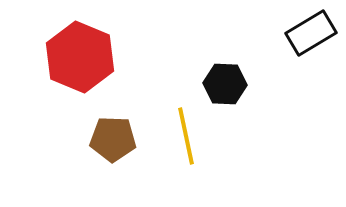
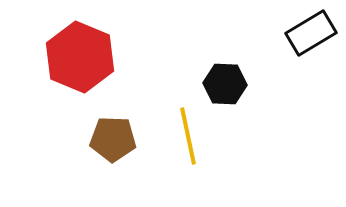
yellow line: moved 2 px right
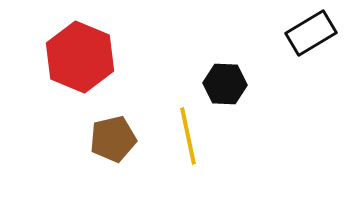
brown pentagon: rotated 15 degrees counterclockwise
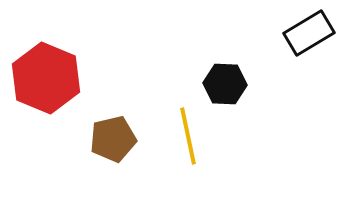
black rectangle: moved 2 px left
red hexagon: moved 34 px left, 21 px down
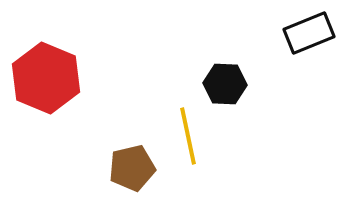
black rectangle: rotated 9 degrees clockwise
brown pentagon: moved 19 px right, 29 px down
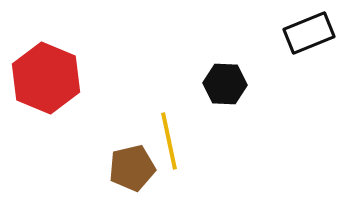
yellow line: moved 19 px left, 5 px down
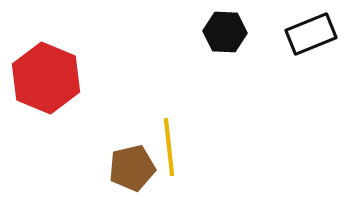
black rectangle: moved 2 px right, 1 px down
black hexagon: moved 52 px up
yellow line: moved 6 px down; rotated 6 degrees clockwise
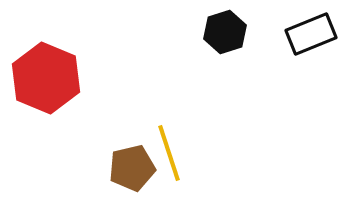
black hexagon: rotated 21 degrees counterclockwise
yellow line: moved 6 px down; rotated 12 degrees counterclockwise
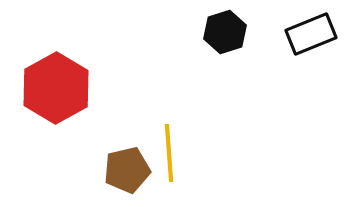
red hexagon: moved 10 px right, 10 px down; rotated 8 degrees clockwise
yellow line: rotated 14 degrees clockwise
brown pentagon: moved 5 px left, 2 px down
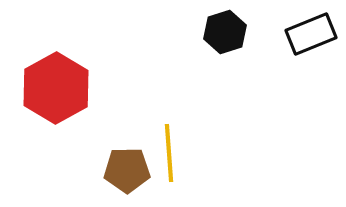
brown pentagon: rotated 12 degrees clockwise
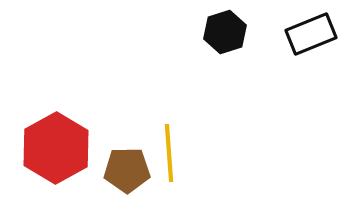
red hexagon: moved 60 px down
